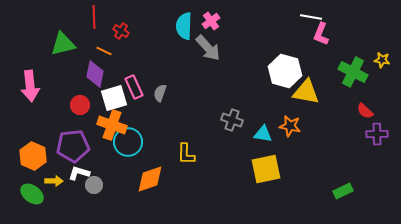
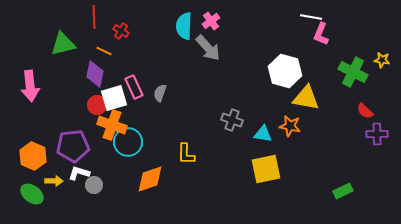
yellow triangle: moved 6 px down
red circle: moved 17 px right
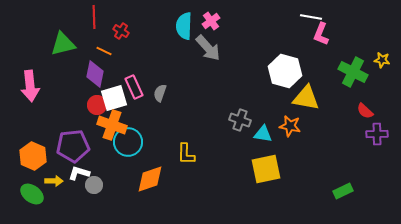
gray cross: moved 8 px right
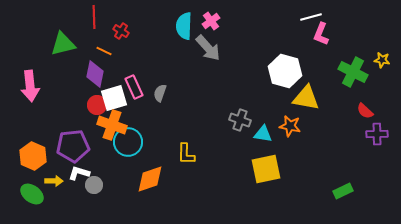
white line: rotated 25 degrees counterclockwise
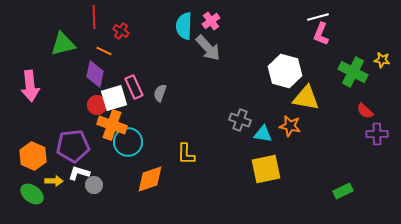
white line: moved 7 px right
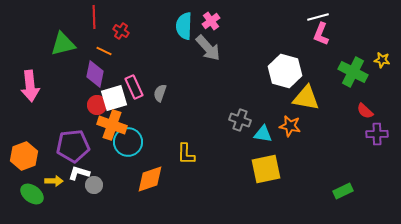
orange hexagon: moved 9 px left; rotated 16 degrees clockwise
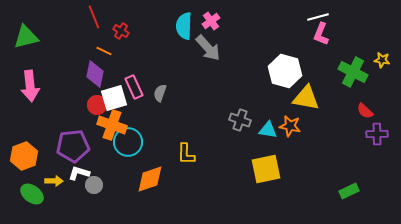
red line: rotated 20 degrees counterclockwise
green triangle: moved 37 px left, 7 px up
cyan triangle: moved 5 px right, 4 px up
green rectangle: moved 6 px right
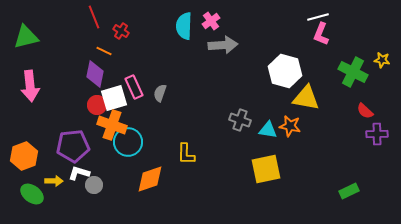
gray arrow: moved 15 px right, 3 px up; rotated 52 degrees counterclockwise
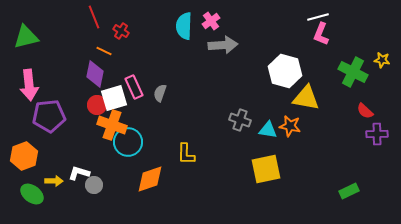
pink arrow: moved 1 px left, 1 px up
purple pentagon: moved 24 px left, 30 px up
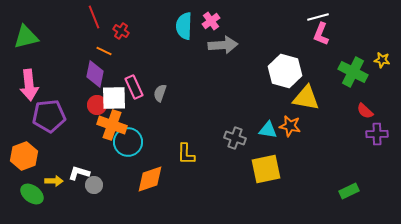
white square: rotated 16 degrees clockwise
gray cross: moved 5 px left, 18 px down
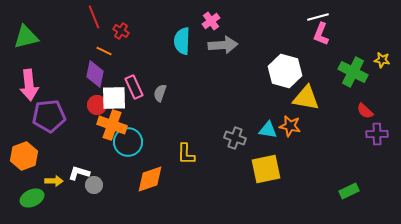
cyan semicircle: moved 2 px left, 15 px down
green ellipse: moved 4 px down; rotated 60 degrees counterclockwise
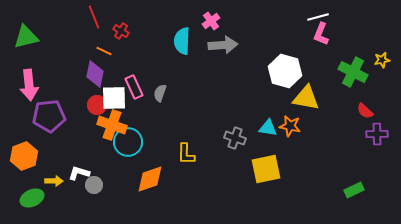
yellow star: rotated 21 degrees counterclockwise
cyan triangle: moved 2 px up
green rectangle: moved 5 px right, 1 px up
